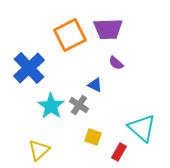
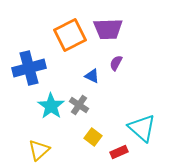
purple semicircle: rotated 77 degrees clockwise
blue cross: rotated 28 degrees clockwise
blue triangle: moved 3 px left, 9 px up
yellow square: rotated 18 degrees clockwise
red rectangle: rotated 36 degrees clockwise
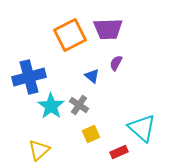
blue cross: moved 9 px down
blue triangle: rotated 14 degrees clockwise
yellow square: moved 2 px left, 3 px up; rotated 30 degrees clockwise
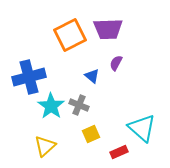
gray cross: rotated 12 degrees counterclockwise
yellow triangle: moved 6 px right, 4 px up
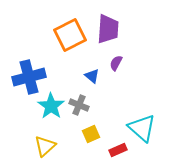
purple trapezoid: rotated 84 degrees counterclockwise
red rectangle: moved 1 px left, 2 px up
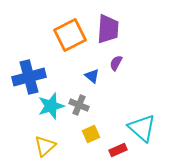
cyan star: rotated 20 degrees clockwise
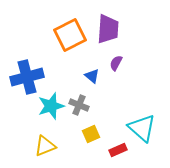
blue cross: moved 2 px left
yellow triangle: rotated 20 degrees clockwise
